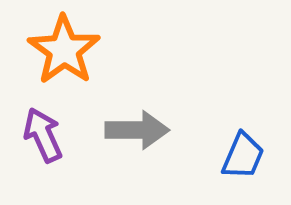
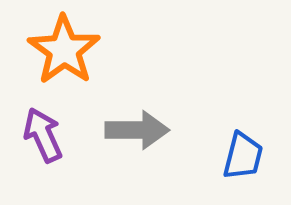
blue trapezoid: rotated 9 degrees counterclockwise
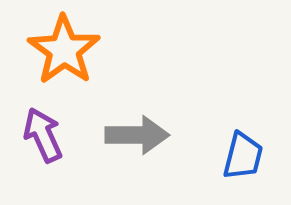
gray arrow: moved 5 px down
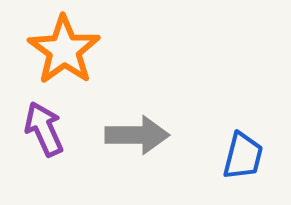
purple arrow: moved 1 px right, 6 px up
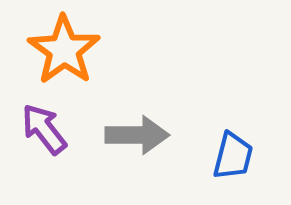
purple arrow: rotated 14 degrees counterclockwise
blue trapezoid: moved 10 px left
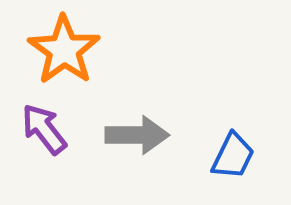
blue trapezoid: rotated 12 degrees clockwise
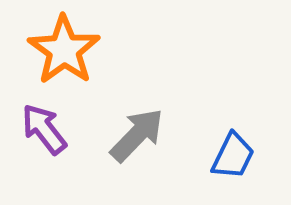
gray arrow: rotated 46 degrees counterclockwise
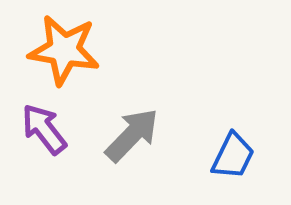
orange star: rotated 26 degrees counterclockwise
gray arrow: moved 5 px left
